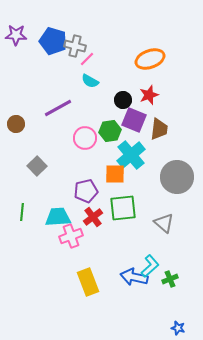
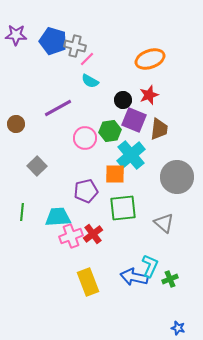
red cross: moved 17 px down
cyan L-shape: rotated 25 degrees counterclockwise
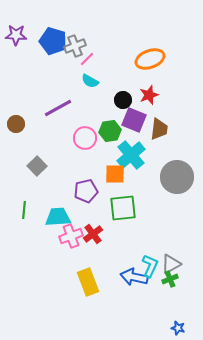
gray cross: rotated 35 degrees counterclockwise
green line: moved 2 px right, 2 px up
gray triangle: moved 7 px right, 41 px down; rotated 50 degrees clockwise
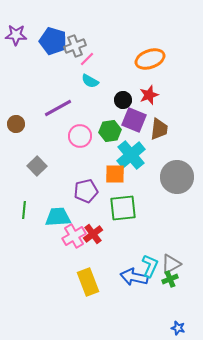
pink circle: moved 5 px left, 2 px up
pink cross: moved 3 px right; rotated 10 degrees counterclockwise
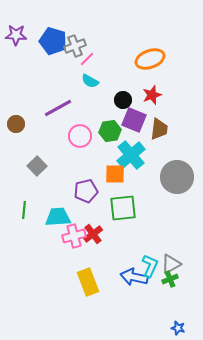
red star: moved 3 px right
pink cross: rotated 15 degrees clockwise
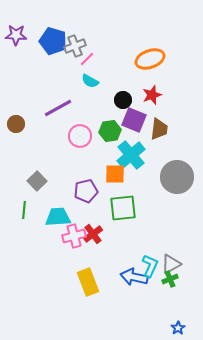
gray square: moved 15 px down
blue star: rotated 24 degrees clockwise
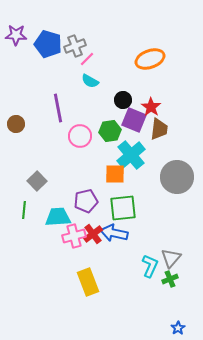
blue pentagon: moved 5 px left, 3 px down
red star: moved 1 px left, 12 px down; rotated 18 degrees counterclockwise
purple line: rotated 72 degrees counterclockwise
purple pentagon: moved 10 px down
gray triangle: moved 6 px up; rotated 20 degrees counterclockwise
blue arrow: moved 20 px left, 44 px up
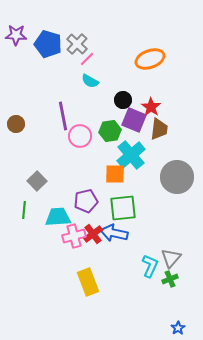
gray cross: moved 2 px right, 2 px up; rotated 25 degrees counterclockwise
purple line: moved 5 px right, 8 px down
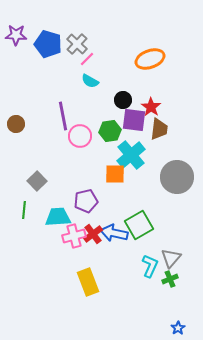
purple square: rotated 15 degrees counterclockwise
green square: moved 16 px right, 17 px down; rotated 24 degrees counterclockwise
